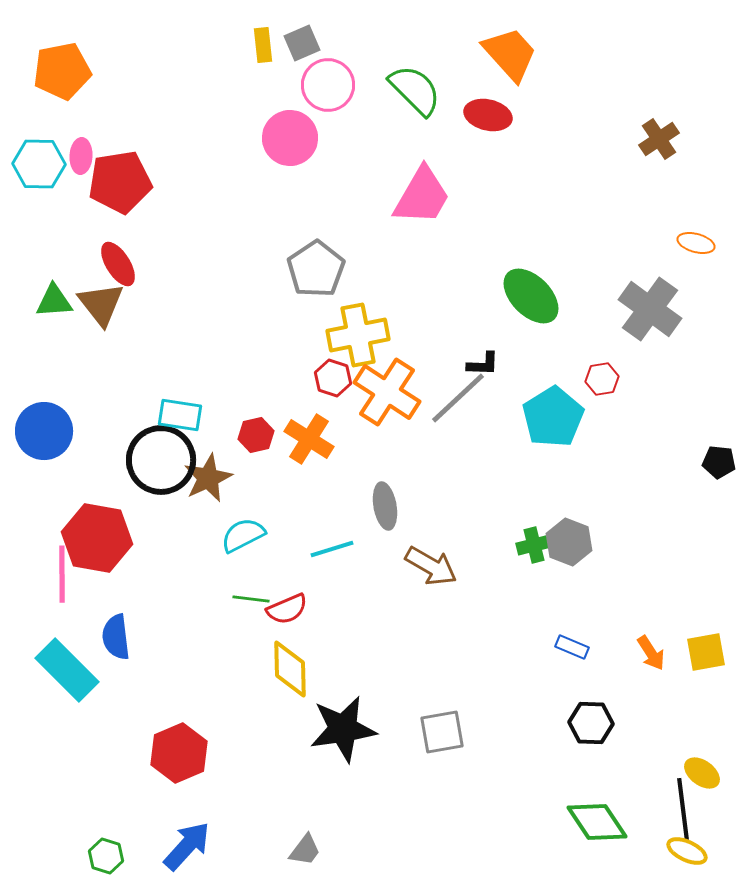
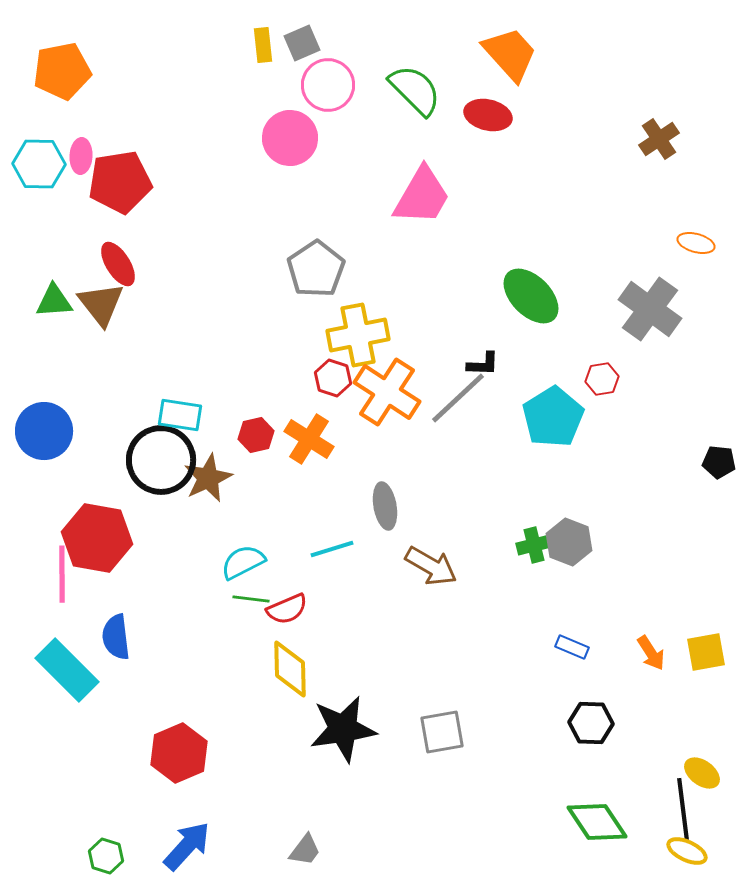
cyan semicircle at (243, 535): moved 27 px down
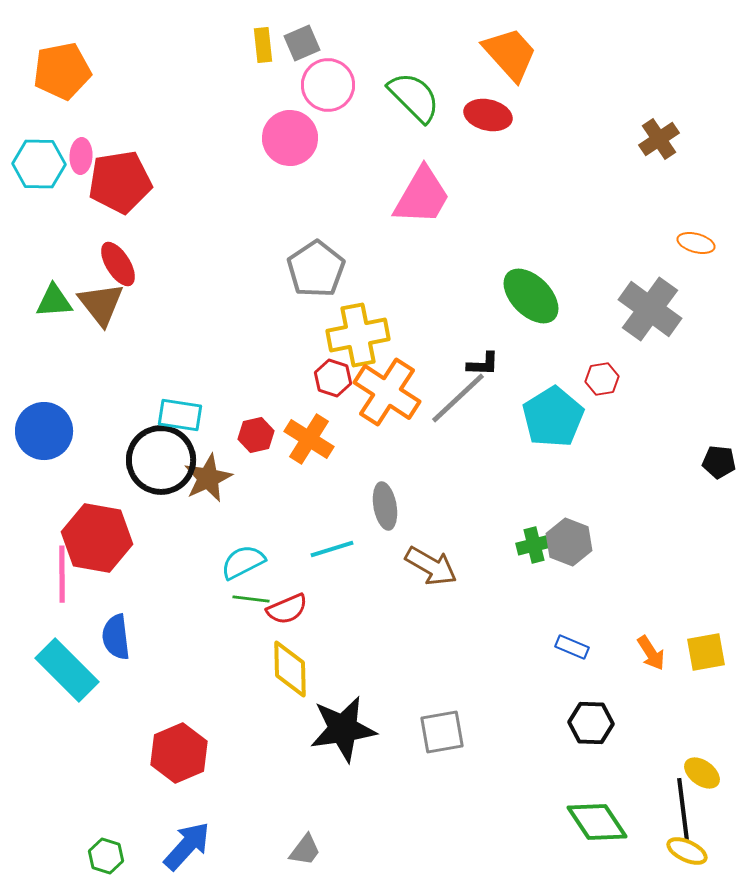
green semicircle at (415, 90): moved 1 px left, 7 px down
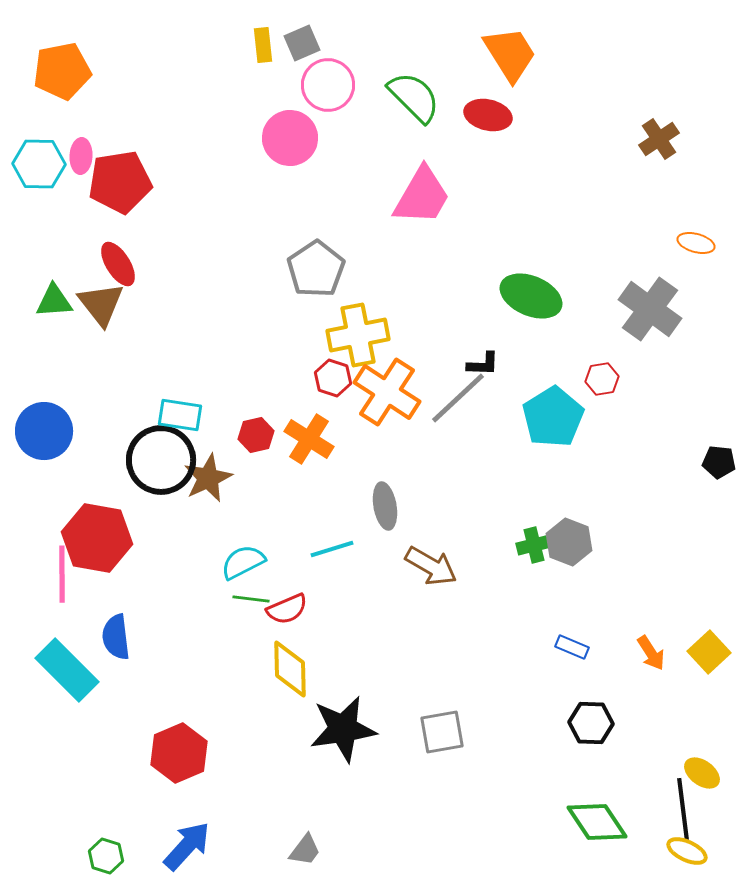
orange trapezoid at (510, 54): rotated 10 degrees clockwise
green ellipse at (531, 296): rotated 22 degrees counterclockwise
yellow square at (706, 652): moved 3 px right; rotated 33 degrees counterclockwise
